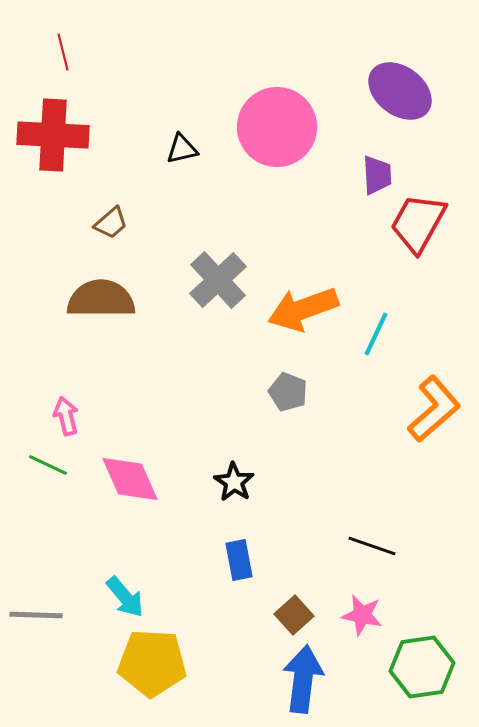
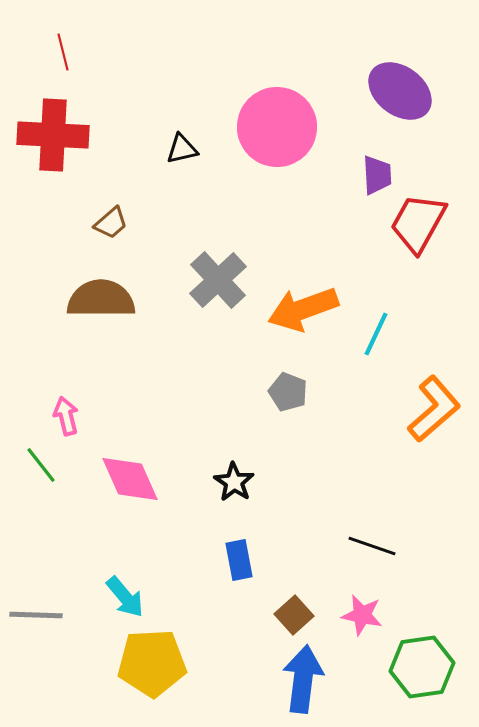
green line: moved 7 px left; rotated 27 degrees clockwise
yellow pentagon: rotated 6 degrees counterclockwise
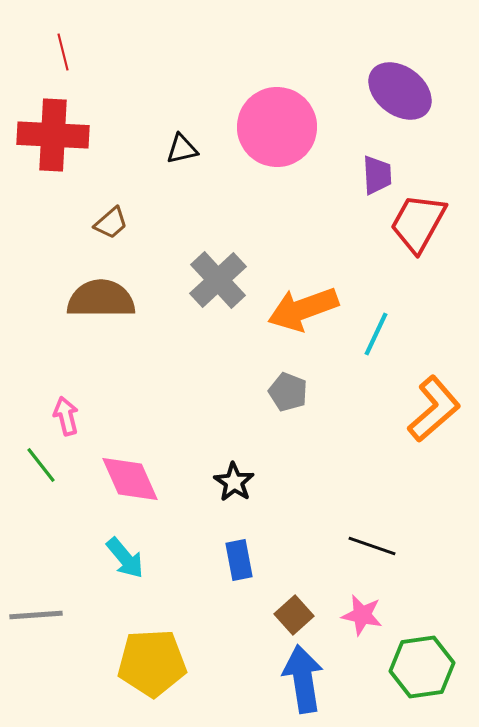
cyan arrow: moved 39 px up
gray line: rotated 6 degrees counterclockwise
blue arrow: rotated 16 degrees counterclockwise
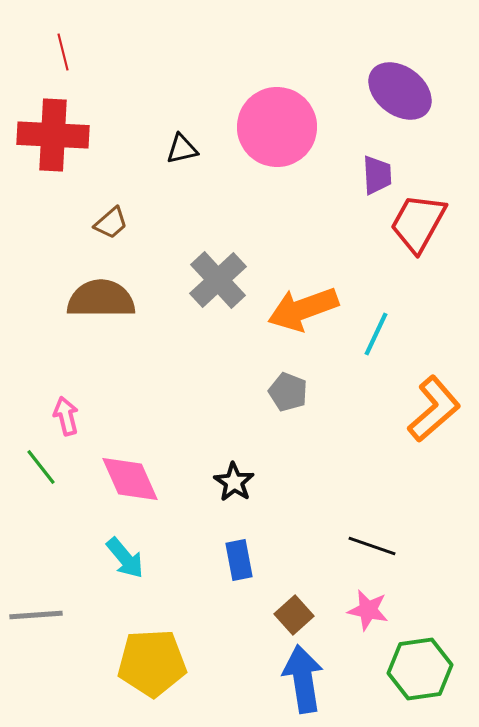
green line: moved 2 px down
pink star: moved 6 px right, 5 px up
green hexagon: moved 2 px left, 2 px down
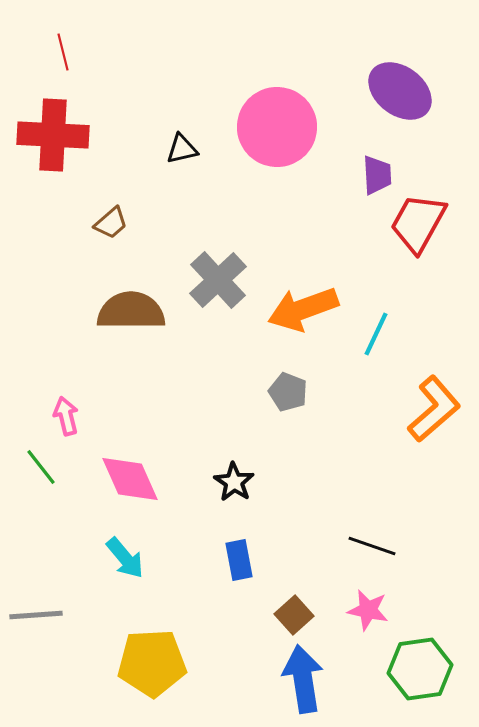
brown semicircle: moved 30 px right, 12 px down
